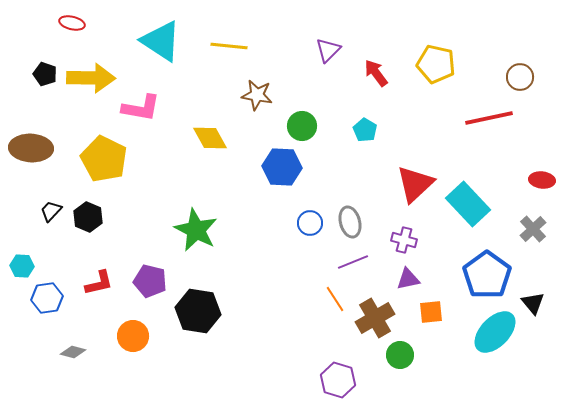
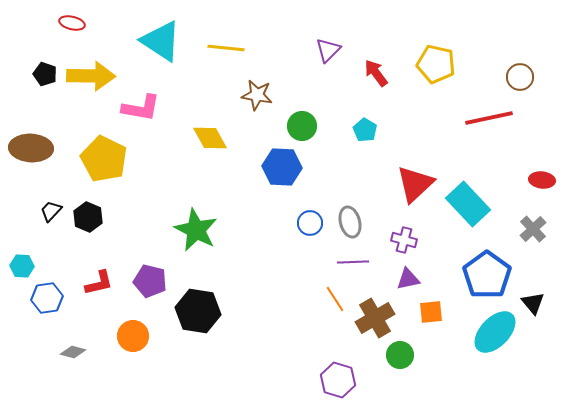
yellow line at (229, 46): moved 3 px left, 2 px down
yellow arrow at (91, 78): moved 2 px up
purple line at (353, 262): rotated 20 degrees clockwise
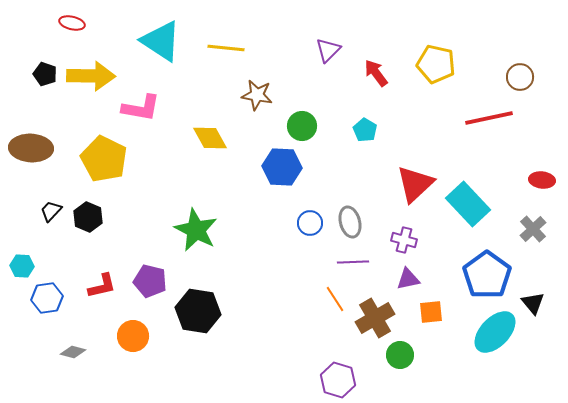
red L-shape at (99, 283): moved 3 px right, 3 px down
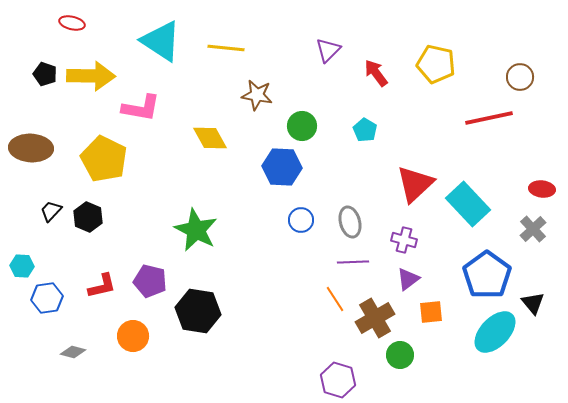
red ellipse at (542, 180): moved 9 px down
blue circle at (310, 223): moved 9 px left, 3 px up
purple triangle at (408, 279): rotated 25 degrees counterclockwise
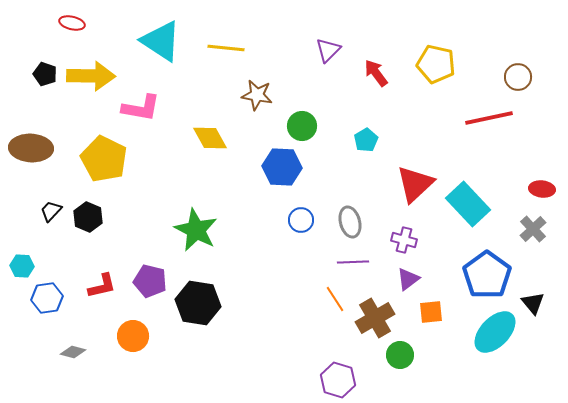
brown circle at (520, 77): moved 2 px left
cyan pentagon at (365, 130): moved 1 px right, 10 px down; rotated 10 degrees clockwise
black hexagon at (198, 311): moved 8 px up
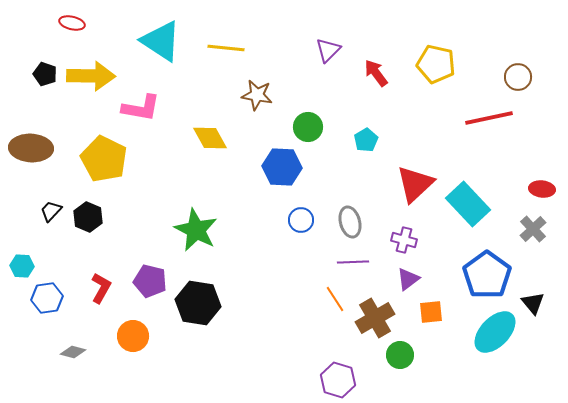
green circle at (302, 126): moved 6 px right, 1 px down
red L-shape at (102, 286): moved 1 px left, 2 px down; rotated 48 degrees counterclockwise
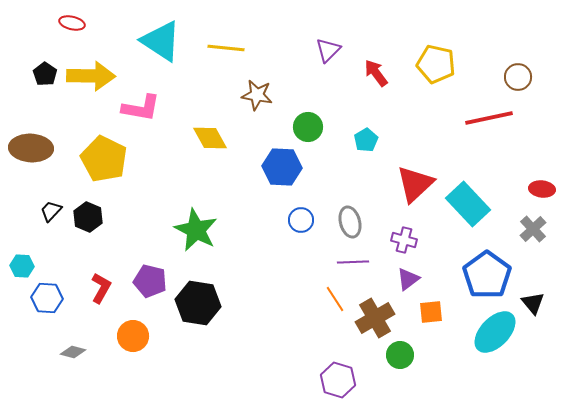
black pentagon at (45, 74): rotated 15 degrees clockwise
blue hexagon at (47, 298): rotated 12 degrees clockwise
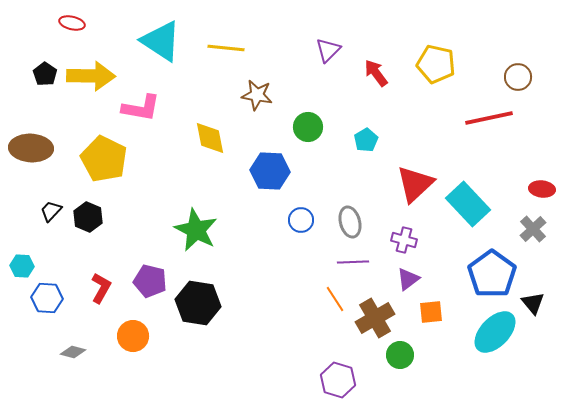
yellow diamond at (210, 138): rotated 18 degrees clockwise
blue hexagon at (282, 167): moved 12 px left, 4 px down
blue pentagon at (487, 275): moved 5 px right, 1 px up
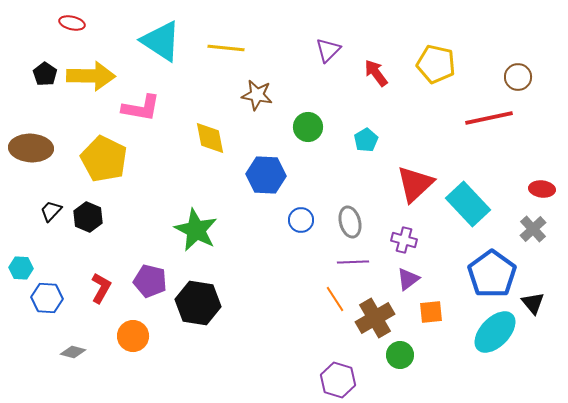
blue hexagon at (270, 171): moved 4 px left, 4 px down
cyan hexagon at (22, 266): moved 1 px left, 2 px down
